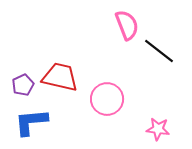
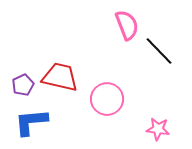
black line: rotated 8 degrees clockwise
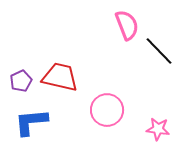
purple pentagon: moved 2 px left, 4 px up
pink circle: moved 11 px down
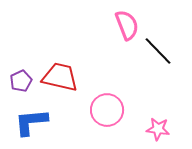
black line: moved 1 px left
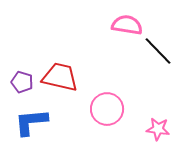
pink semicircle: rotated 60 degrees counterclockwise
purple pentagon: moved 1 px right, 1 px down; rotated 30 degrees counterclockwise
pink circle: moved 1 px up
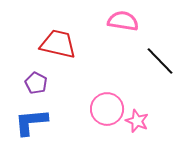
pink semicircle: moved 4 px left, 4 px up
black line: moved 2 px right, 10 px down
red trapezoid: moved 2 px left, 33 px up
purple pentagon: moved 14 px right, 1 px down; rotated 10 degrees clockwise
pink star: moved 21 px left, 8 px up; rotated 15 degrees clockwise
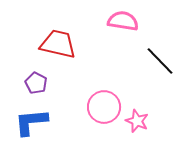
pink circle: moved 3 px left, 2 px up
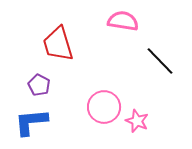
red trapezoid: rotated 120 degrees counterclockwise
purple pentagon: moved 3 px right, 2 px down
